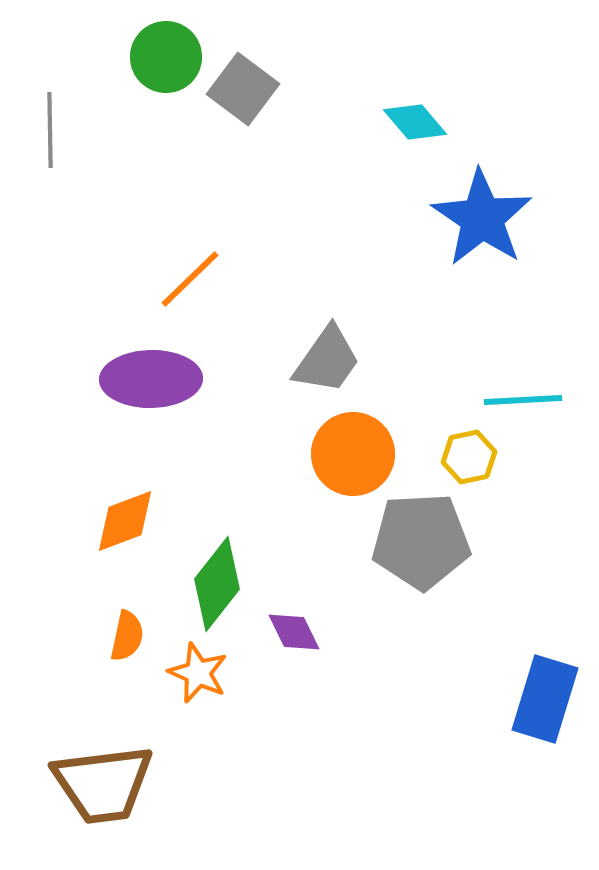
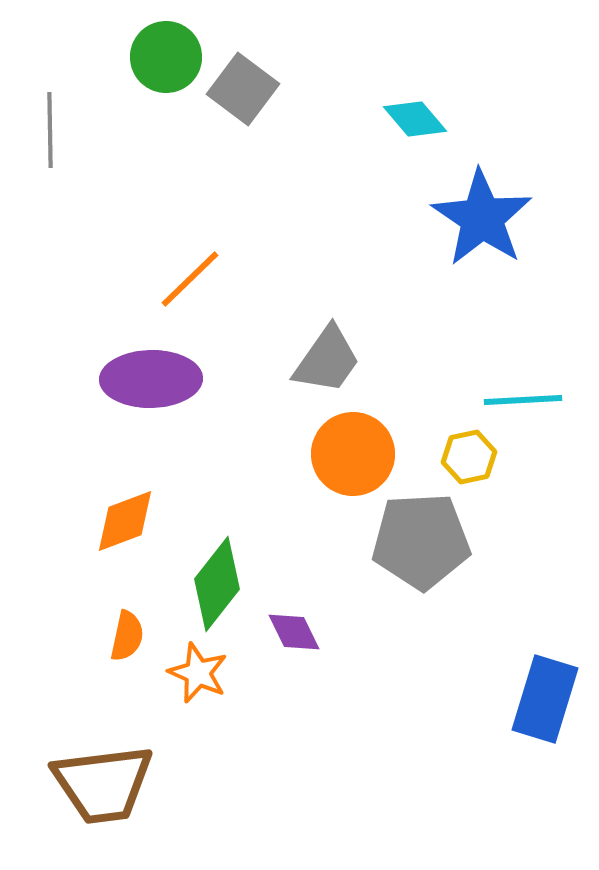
cyan diamond: moved 3 px up
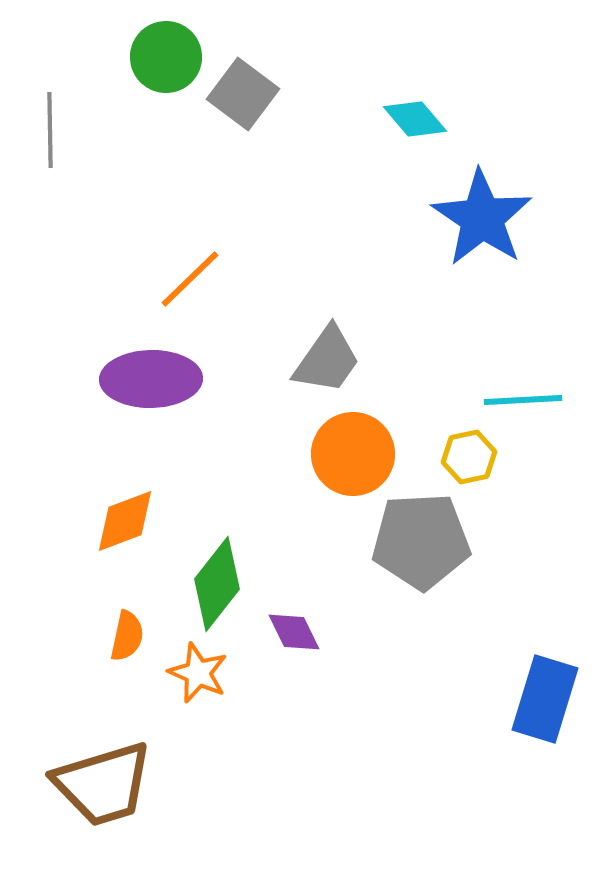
gray square: moved 5 px down
brown trapezoid: rotated 10 degrees counterclockwise
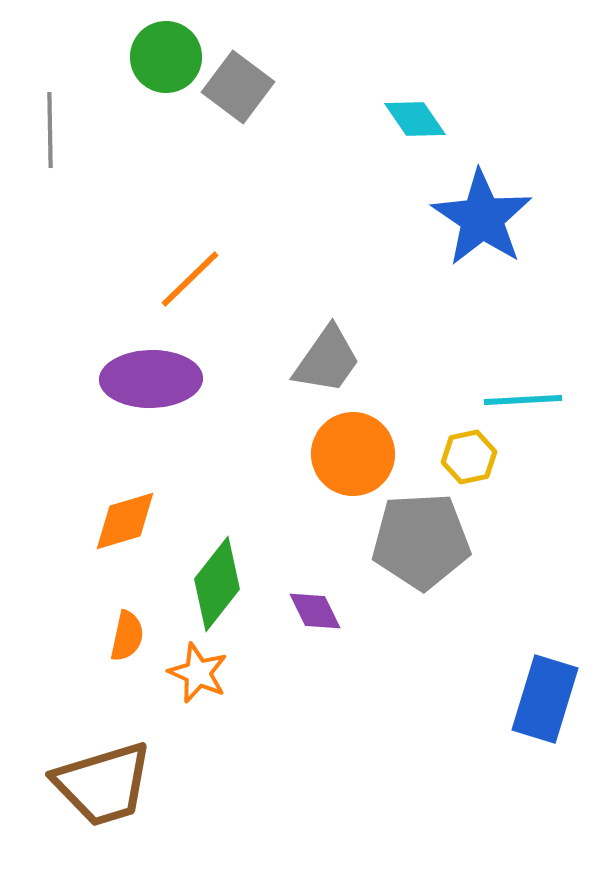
gray square: moved 5 px left, 7 px up
cyan diamond: rotated 6 degrees clockwise
orange diamond: rotated 4 degrees clockwise
purple diamond: moved 21 px right, 21 px up
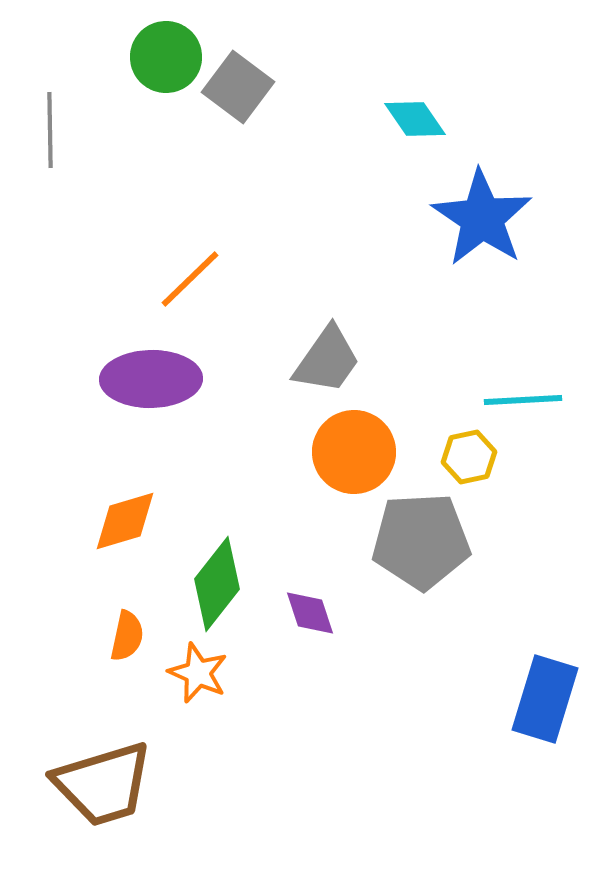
orange circle: moved 1 px right, 2 px up
purple diamond: moved 5 px left, 2 px down; rotated 8 degrees clockwise
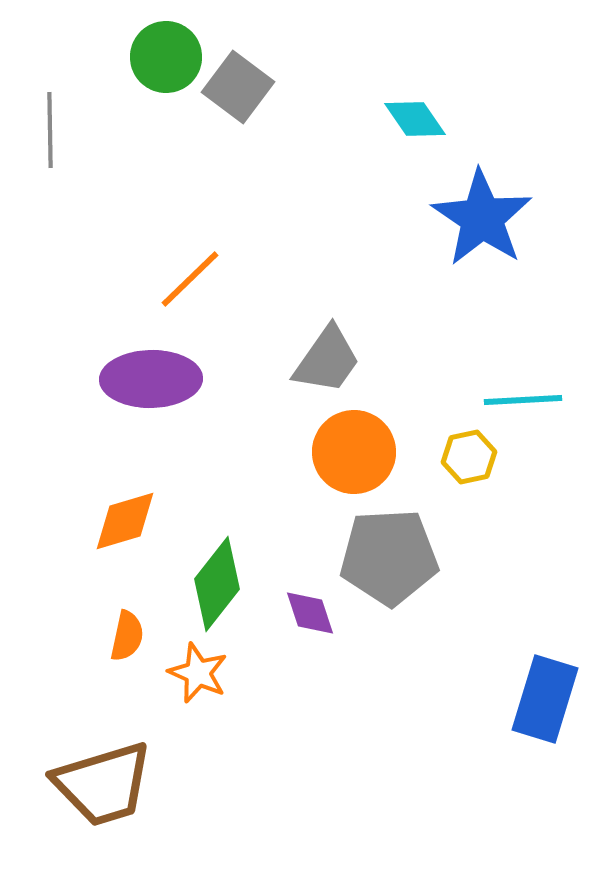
gray pentagon: moved 32 px left, 16 px down
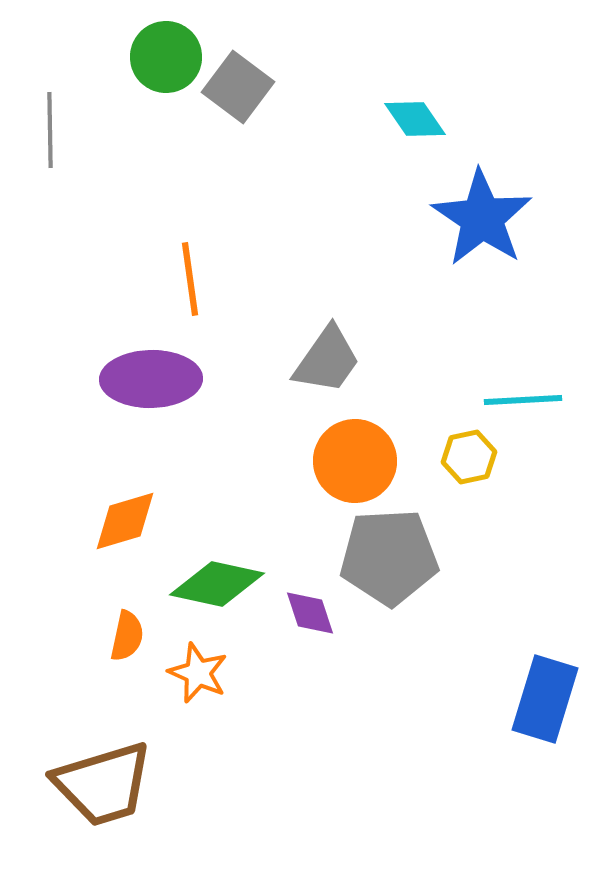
orange line: rotated 54 degrees counterclockwise
orange circle: moved 1 px right, 9 px down
green diamond: rotated 64 degrees clockwise
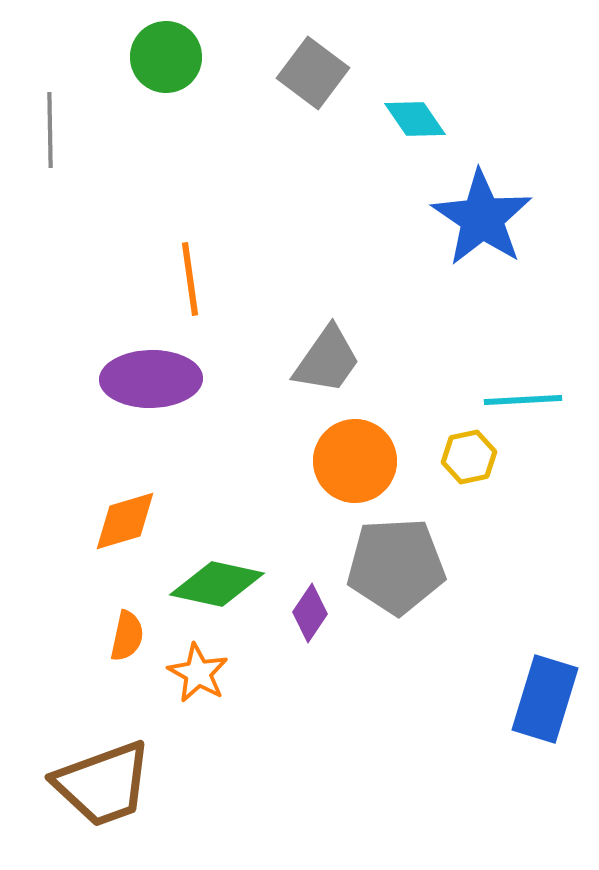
gray square: moved 75 px right, 14 px up
gray pentagon: moved 7 px right, 9 px down
purple diamond: rotated 52 degrees clockwise
orange star: rotated 6 degrees clockwise
brown trapezoid: rotated 3 degrees counterclockwise
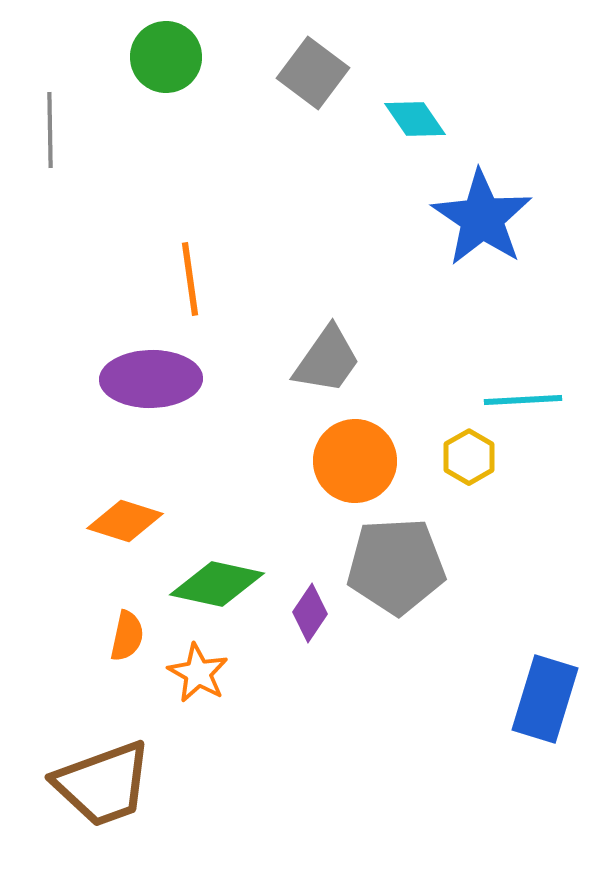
yellow hexagon: rotated 18 degrees counterclockwise
orange diamond: rotated 34 degrees clockwise
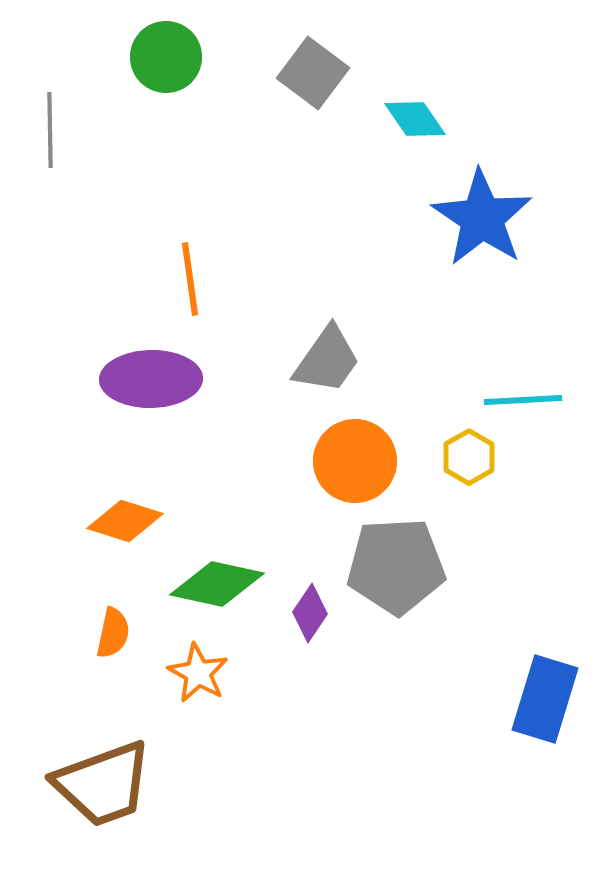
orange semicircle: moved 14 px left, 3 px up
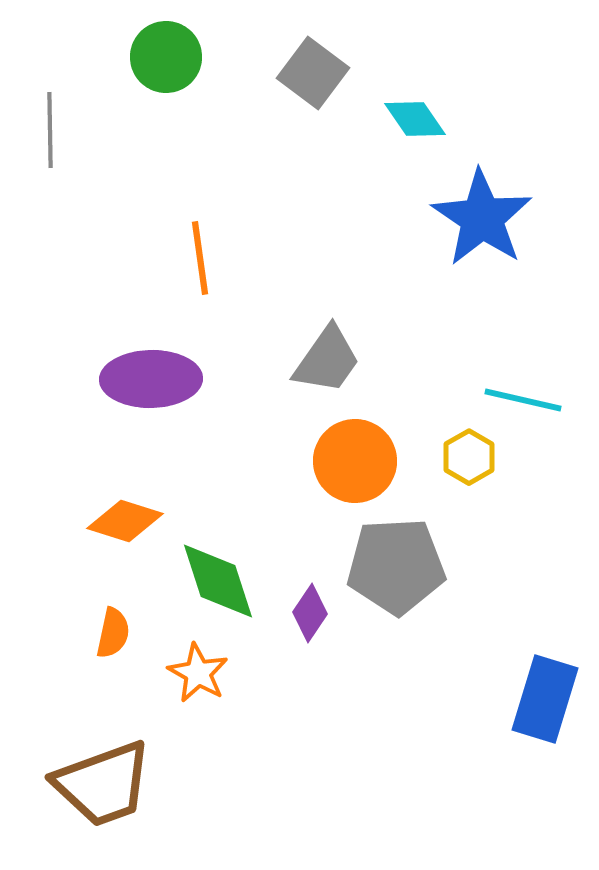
orange line: moved 10 px right, 21 px up
cyan line: rotated 16 degrees clockwise
green diamond: moved 1 px right, 3 px up; rotated 60 degrees clockwise
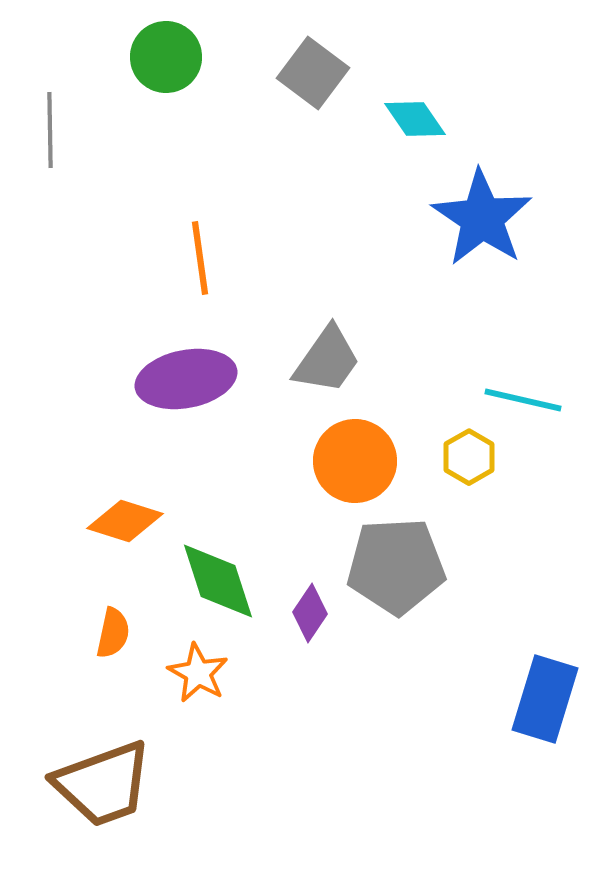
purple ellipse: moved 35 px right; rotated 10 degrees counterclockwise
